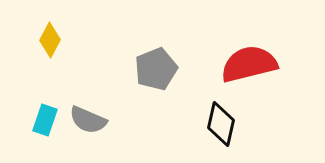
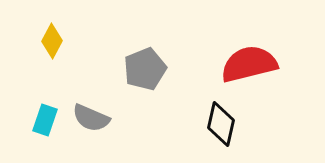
yellow diamond: moved 2 px right, 1 px down
gray pentagon: moved 11 px left
gray semicircle: moved 3 px right, 2 px up
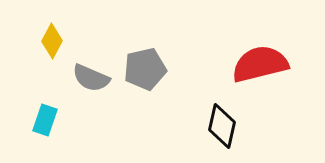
red semicircle: moved 11 px right
gray pentagon: rotated 9 degrees clockwise
gray semicircle: moved 40 px up
black diamond: moved 1 px right, 2 px down
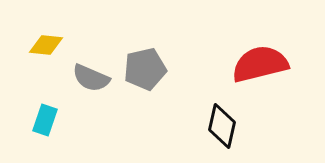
yellow diamond: moved 6 px left, 4 px down; rotated 68 degrees clockwise
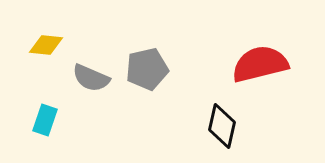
gray pentagon: moved 2 px right
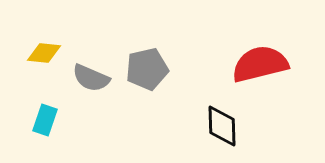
yellow diamond: moved 2 px left, 8 px down
black diamond: rotated 15 degrees counterclockwise
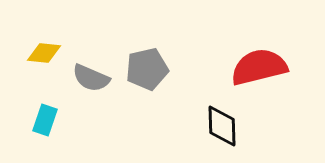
red semicircle: moved 1 px left, 3 px down
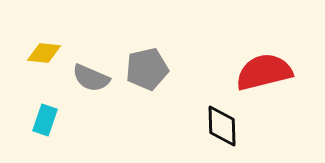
red semicircle: moved 5 px right, 5 px down
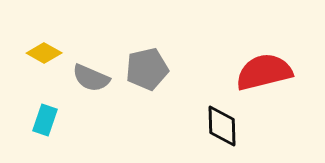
yellow diamond: rotated 24 degrees clockwise
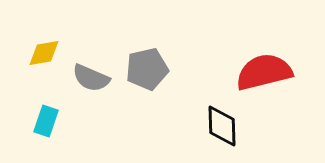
yellow diamond: rotated 40 degrees counterclockwise
cyan rectangle: moved 1 px right, 1 px down
